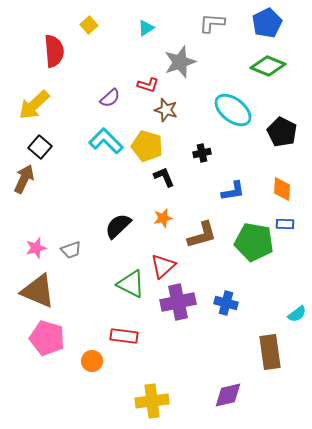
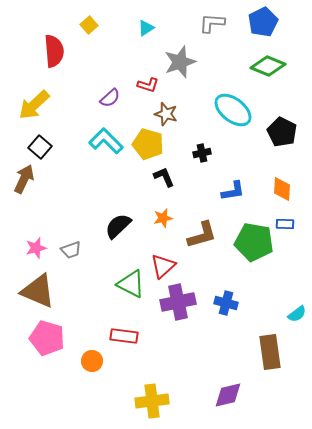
blue pentagon: moved 4 px left, 1 px up
brown star: moved 4 px down
yellow pentagon: moved 1 px right, 2 px up
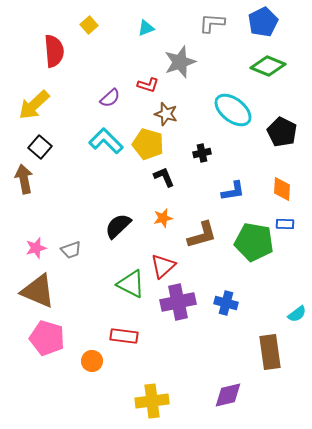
cyan triangle: rotated 12 degrees clockwise
brown arrow: rotated 36 degrees counterclockwise
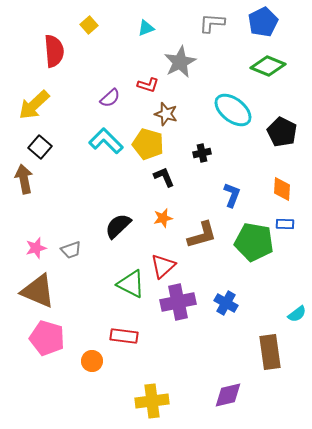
gray star: rotated 8 degrees counterclockwise
blue L-shape: moved 1 px left, 4 px down; rotated 60 degrees counterclockwise
blue cross: rotated 15 degrees clockwise
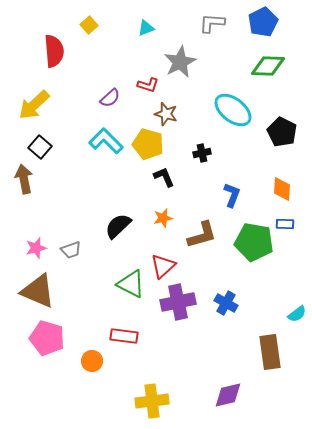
green diamond: rotated 20 degrees counterclockwise
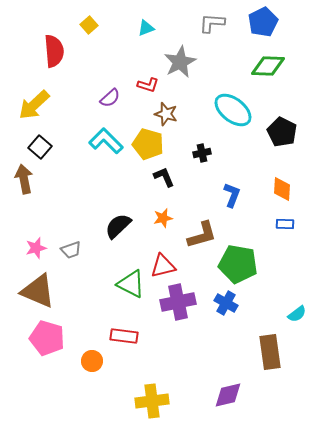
green pentagon: moved 16 px left, 22 px down
red triangle: rotated 28 degrees clockwise
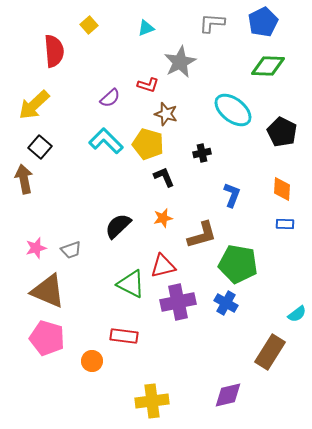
brown triangle: moved 10 px right
brown rectangle: rotated 40 degrees clockwise
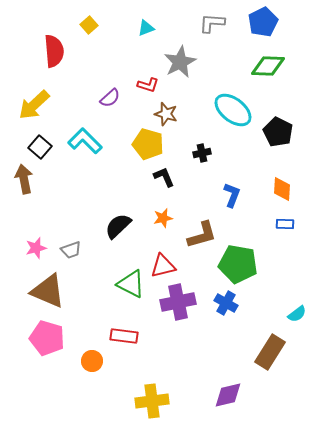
black pentagon: moved 4 px left
cyan L-shape: moved 21 px left
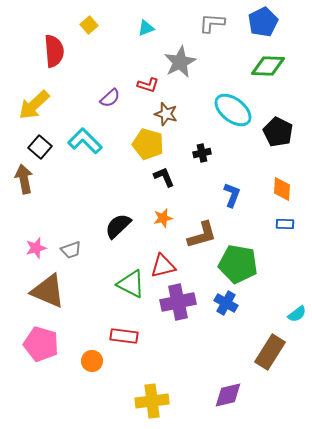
pink pentagon: moved 6 px left, 6 px down
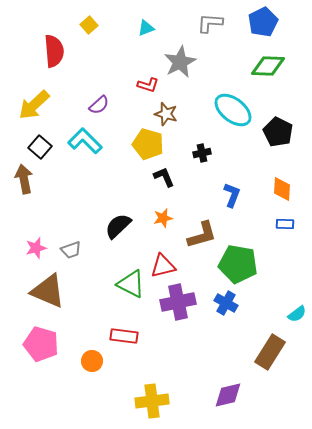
gray L-shape: moved 2 px left
purple semicircle: moved 11 px left, 7 px down
